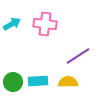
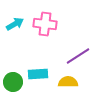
cyan arrow: moved 3 px right
cyan rectangle: moved 7 px up
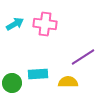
purple line: moved 5 px right, 1 px down
green circle: moved 1 px left, 1 px down
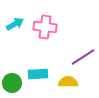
pink cross: moved 3 px down
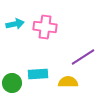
cyan arrow: rotated 18 degrees clockwise
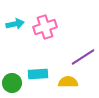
pink cross: rotated 25 degrees counterclockwise
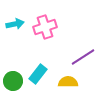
cyan rectangle: rotated 48 degrees counterclockwise
green circle: moved 1 px right, 2 px up
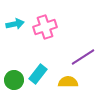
green circle: moved 1 px right, 1 px up
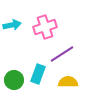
cyan arrow: moved 3 px left, 1 px down
purple line: moved 21 px left, 3 px up
cyan rectangle: rotated 18 degrees counterclockwise
